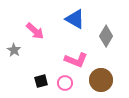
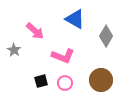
pink L-shape: moved 13 px left, 4 px up
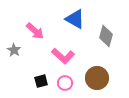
gray diamond: rotated 15 degrees counterclockwise
pink L-shape: rotated 20 degrees clockwise
brown circle: moved 4 px left, 2 px up
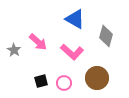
pink arrow: moved 3 px right, 11 px down
pink L-shape: moved 9 px right, 4 px up
pink circle: moved 1 px left
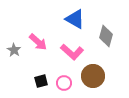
brown circle: moved 4 px left, 2 px up
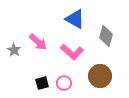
brown circle: moved 7 px right
black square: moved 1 px right, 2 px down
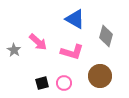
pink L-shape: rotated 25 degrees counterclockwise
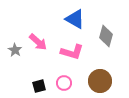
gray star: moved 1 px right
brown circle: moved 5 px down
black square: moved 3 px left, 3 px down
